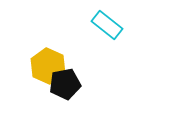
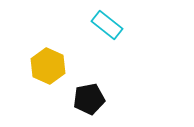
black pentagon: moved 24 px right, 15 px down
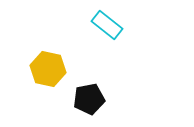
yellow hexagon: moved 3 px down; rotated 12 degrees counterclockwise
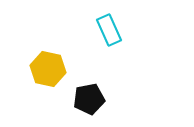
cyan rectangle: moved 2 px right, 5 px down; rotated 28 degrees clockwise
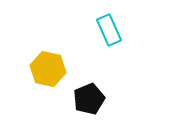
black pentagon: rotated 12 degrees counterclockwise
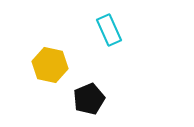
yellow hexagon: moved 2 px right, 4 px up
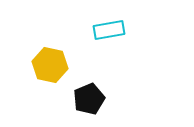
cyan rectangle: rotated 76 degrees counterclockwise
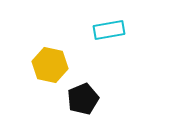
black pentagon: moved 6 px left
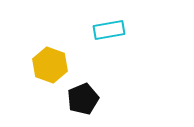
yellow hexagon: rotated 8 degrees clockwise
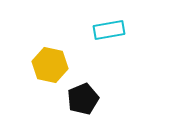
yellow hexagon: rotated 8 degrees counterclockwise
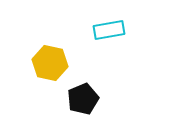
yellow hexagon: moved 2 px up
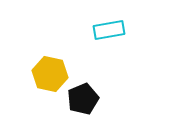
yellow hexagon: moved 11 px down
